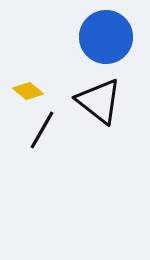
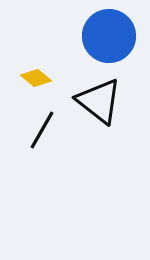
blue circle: moved 3 px right, 1 px up
yellow diamond: moved 8 px right, 13 px up
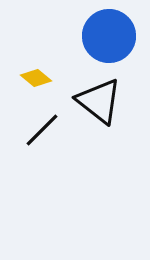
black line: rotated 15 degrees clockwise
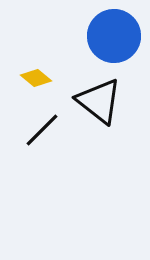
blue circle: moved 5 px right
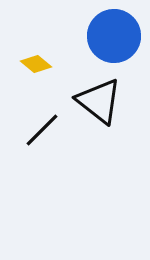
yellow diamond: moved 14 px up
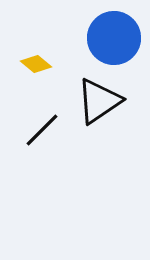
blue circle: moved 2 px down
black triangle: rotated 48 degrees clockwise
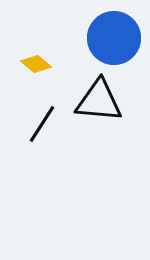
black triangle: rotated 39 degrees clockwise
black line: moved 6 px up; rotated 12 degrees counterclockwise
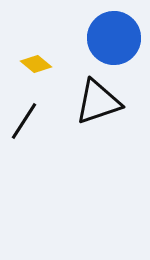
black triangle: moved 1 px left, 1 px down; rotated 24 degrees counterclockwise
black line: moved 18 px left, 3 px up
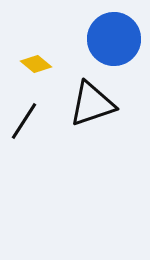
blue circle: moved 1 px down
black triangle: moved 6 px left, 2 px down
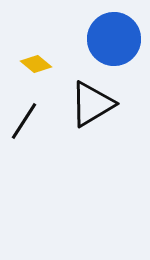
black triangle: rotated 12 degrees counterclockwise
